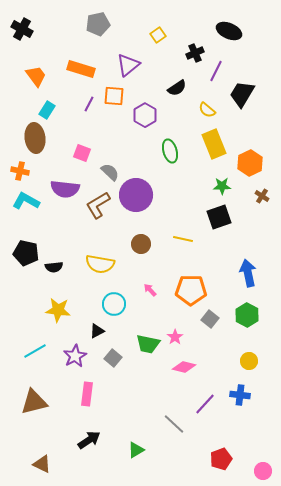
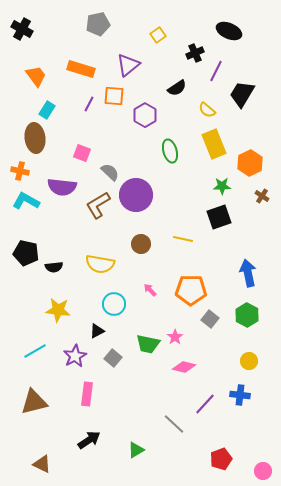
purple semicircle at (65, 189): moved 3 px left, 2 px up
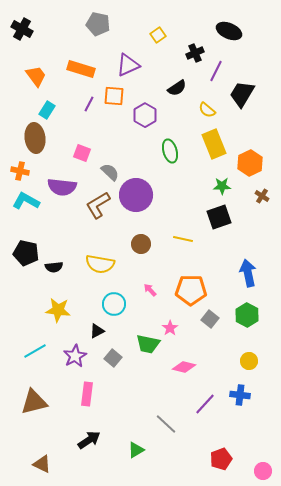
gray pentagon at (98, 24): rotated 25 degrees clockwise
purple triangle at (128, 65): rotated 15 degrees clockwise
pink star at (175, 337): moved 5 px left, 9 px up
gray line at (174, 424): moved 8 px left
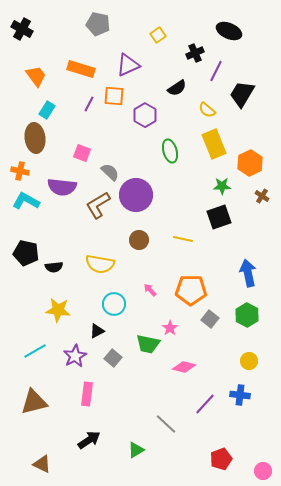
brown circle at (141, 244): moved 2 px left, 4 px up
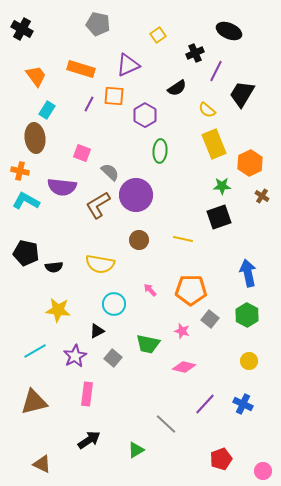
green ellipse at (170, 151): moved 10 px left; rotated 20 degrees clockwise
pink star at (170, 328): moved 12 px right, 3 px down; rotated 21 degrees counterclockwise
blue cross at (240, 395): moved 3 px right, 9 px down; rotated 18 degrees clockwise
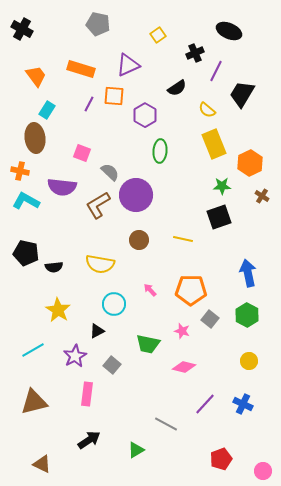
yellow star at (58, 310): rotated 25 degrees clockwise
cyan line at (35, 351): moved 2 px left, 1 px up
gray square at (113, 358): moved 1 px left, 7 px down
gray line at (166, 424): rotated 15 degrees counterclockwise
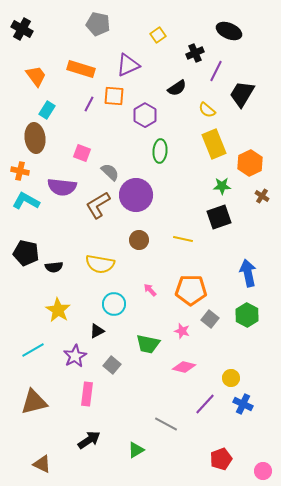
yellow circle at (249, 361): moved 18 px left, 17 px down
